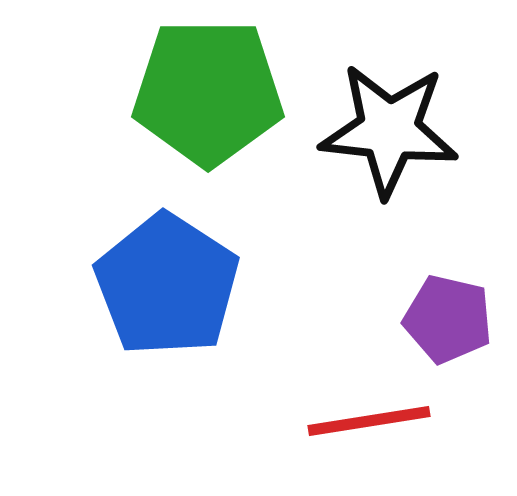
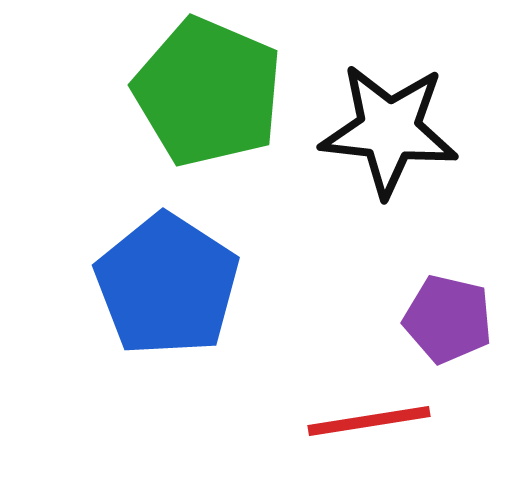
green pentagon: rotated 23 degrees clockwise
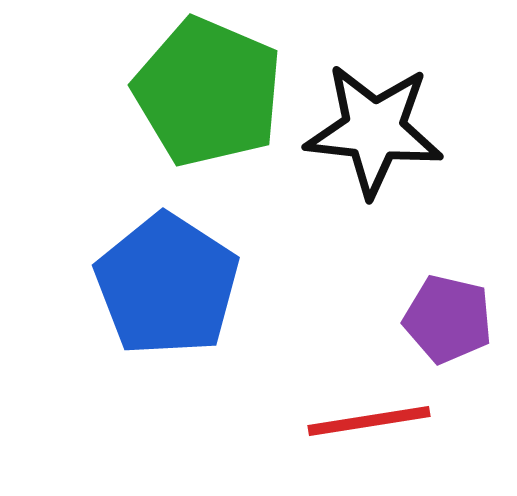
black star: moved 15 px left
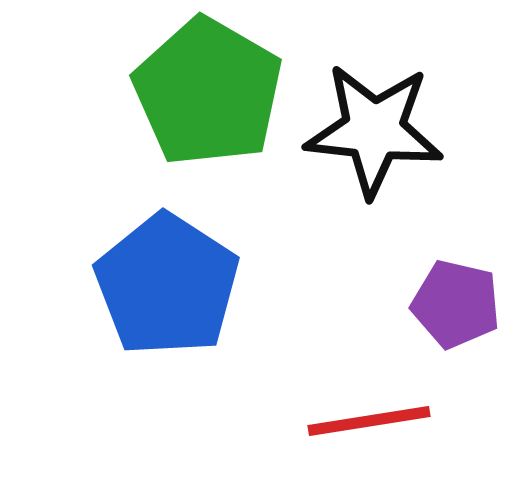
green pentagon: rotated 7 degrees clockwise
purple pentagon: moved 8 px right, 15 px up
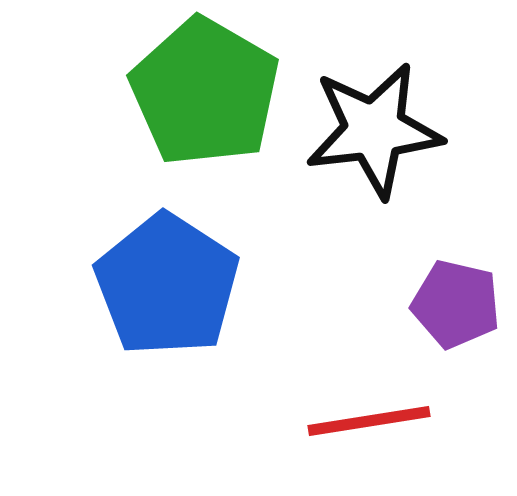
green pentagon: moved 3 px left
black star: rotated 13 degrees counterclockwise
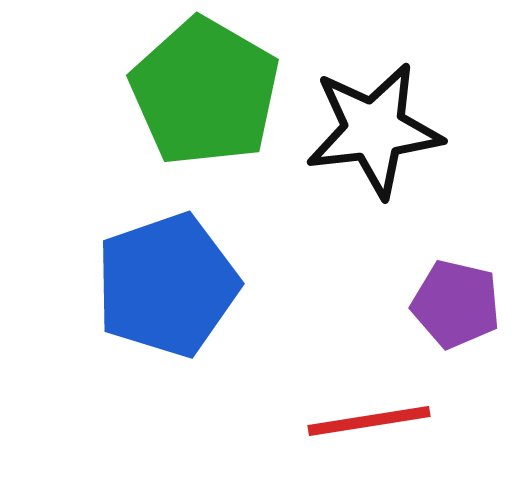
blue pentagon: rotated 20 degrees clockwise
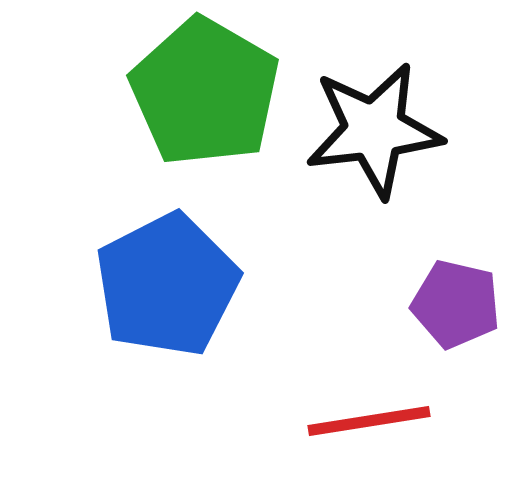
blue pentagon: rotated 8 degrees counterclockwise
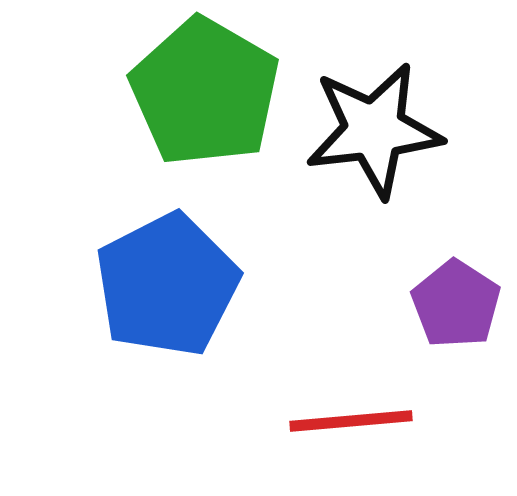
purple pentagon: rotated 20 degrees clockwise
red line: moved 18 px left; rotated 4 degrees clockwise
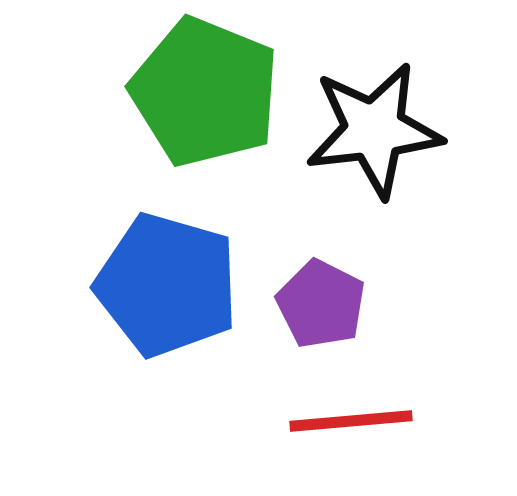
green pentagon: rotated 8 degrees counterclockwise
blue pentagon: rotated 29 degrees counterclockwise
purple pentagon: moved 135 px left; rotated 6 degrees counterclockwise
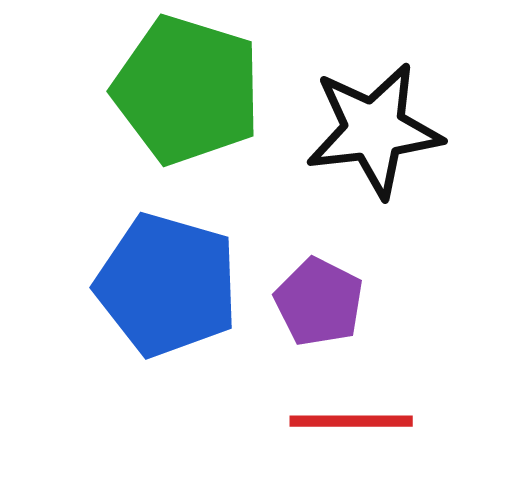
green pentagon: moved 18 px left, 2 px up; rotated 5 degrees counterclockwise
purple pentagon: moved 2 px left, 2 px up
red line: rotated 5 degrees clockwise
